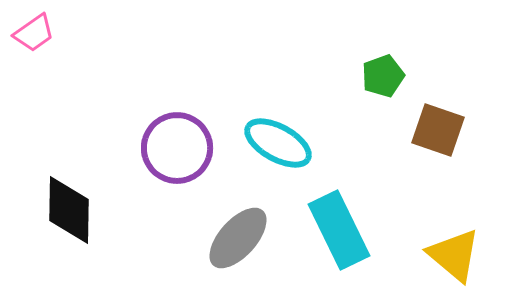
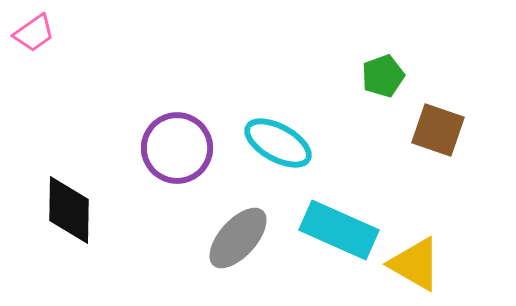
cyan rectangle: rotated 40 degrees counterclockwise
yellow triangle: moved 39 px left, 9 px down; rotated 10 degrees counterclockwise
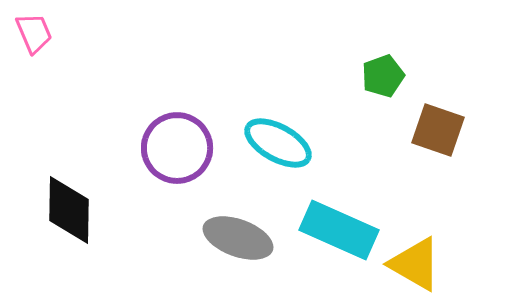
pink trapezoid: rotated 78 degrees counterclockwise
gray ellipse: rotated 68 degrees clockwise
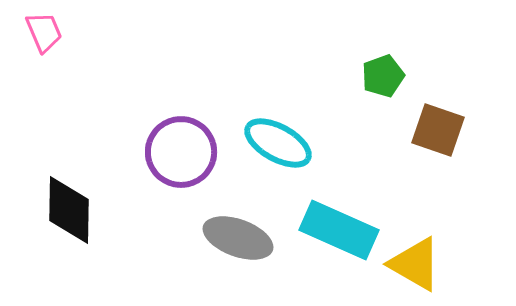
pink trapezoid: moved 10 px right, 1 px up
purple circle: moved 4 px right, 4 px down
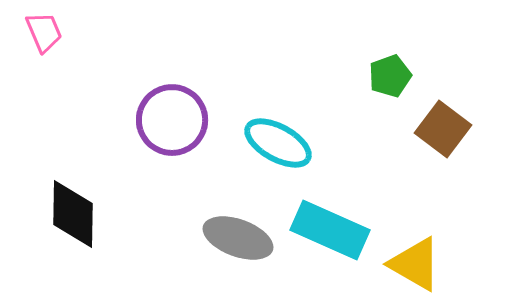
green pentagon: moved 7 px right
brown square: moved 5 px right, 1 px up; rotated 18 degrees clockwise
purple circle: moved 9 px left, 32 px up
black diamond: moved 4 px right, 4 px down
cyan rectangle: moved 9 px left
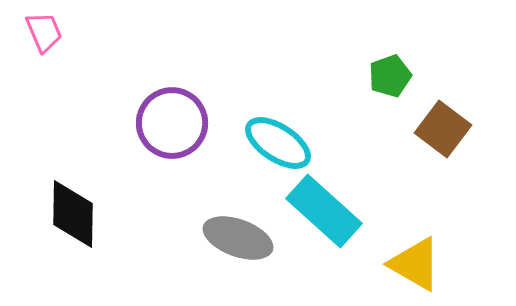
purple circle: moved 3 px down
cyan ellipse: rotated 4 degrees clockwise
cyan rectangle: moved 6 px left, 19 px up; rotated 18 degrees clockwise
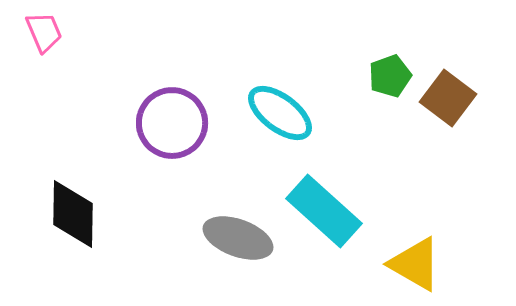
brown square: moved 5 px right, 31 px up
cyan ellipse: moved 2 px right, 30 px up; rotated 4 degrees clockwise
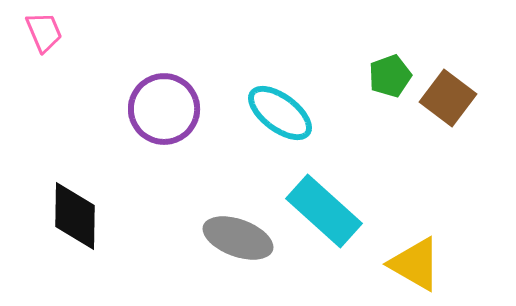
purple circle: moved 8 px left, 14 px up
black diamond: moved 2 px right, 2 px down
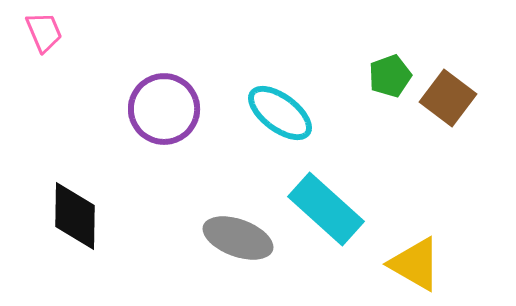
cyan rectangle: moved 2 px right, 2 px up
